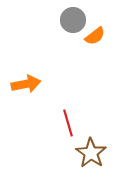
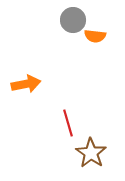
orange semicircle: rotated 45 degrees clockwise
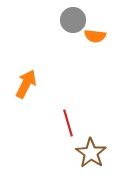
orange arrow: rotated 52 degrees counterclockwise
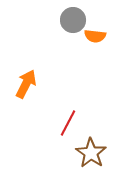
red line: rotated 44 degrees clockwise
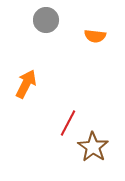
gray circle: moved 27 px left
brown star: moved 2 px right, 6 px up
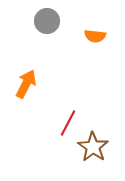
gray circle: moved 1 px right, 1 px down
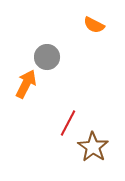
gray circle: moved 36 px down
orange semicircle: moved 1 px left, 11 px up; rotated 20 degrees clockwise
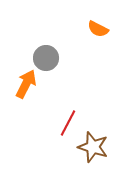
orange semicircle: moved 4 px right, 4 px down
gray circle: moved 1 px left, 1 px down
brown star: rotated 16 degrees counterclockwise
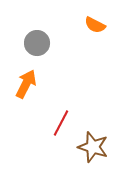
orange semicircle: moved 3 px left, 4 px up
gray circle: moved 9 px left, 15 px up
red line: moved 7 px left
